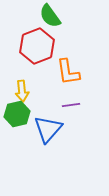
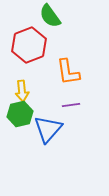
red hexagon: moved 8 px left, 1 px up
green hexagon: moved 3 px right
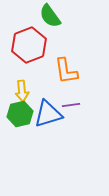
orange L-shape: moved 2 px left, 1 px up
blue triangle: moved 15 px up; rotated 32 degrees clockwise
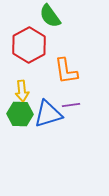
red hexagon: rotated 8 degrees counterclockwise
green hexagon: rotated 15 degrees clockwise
